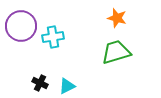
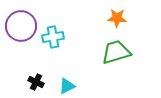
orange star: rotated 12 degrees counterclockwise
black cross: moved 4 px left, 1 px up
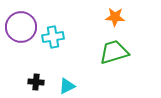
orange star: moved 2 px left, 1 px up
purple circle: moved 1 px down
green trapezoid: moved 2 px left
black cross: rotated 21 degrees counterclockwise
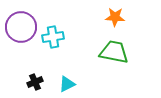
green trapezoid: rotated 28 degrees clockwise
black cross: moved 1 px left; rotated 28 degrees counterclockwise
cyan triangle: moved 2 px up
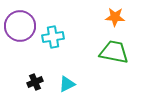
purple circle: moved 1 px left, 1 px up
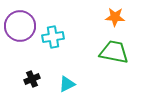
black cross: moved 3 px left, 3 px up
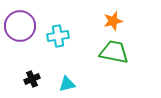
orange star: moved 2 px left, 4 px down; rotated 18 degrees counterclockwise
cyan cross: moved 5 px right, 1 px up
cyan triangle: rotated 12 degrees clockwise
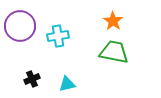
orange star: rotated 24 degrees counterclockwise
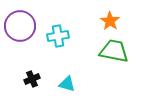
orange star: moved 3 px left
green trapezoid: moved 1 px up
cyan triangle: rotated 30 degrees clockwise
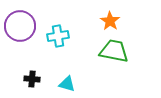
black cross: rotated 28 degrees clockwise
